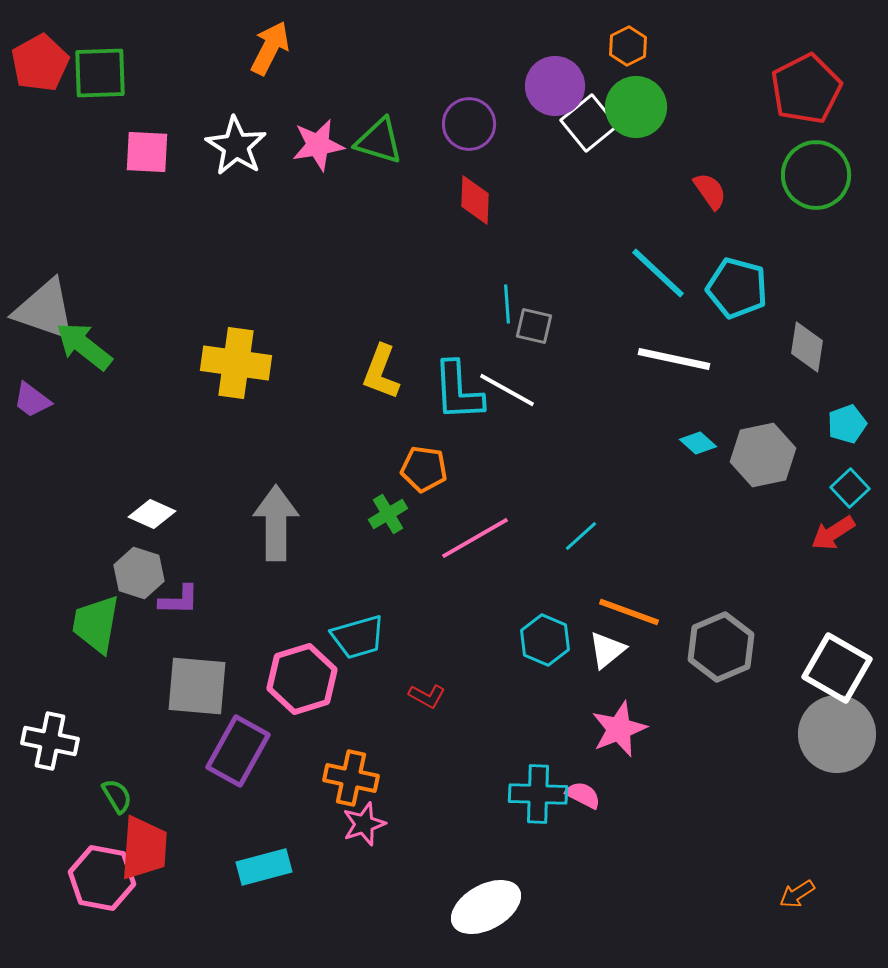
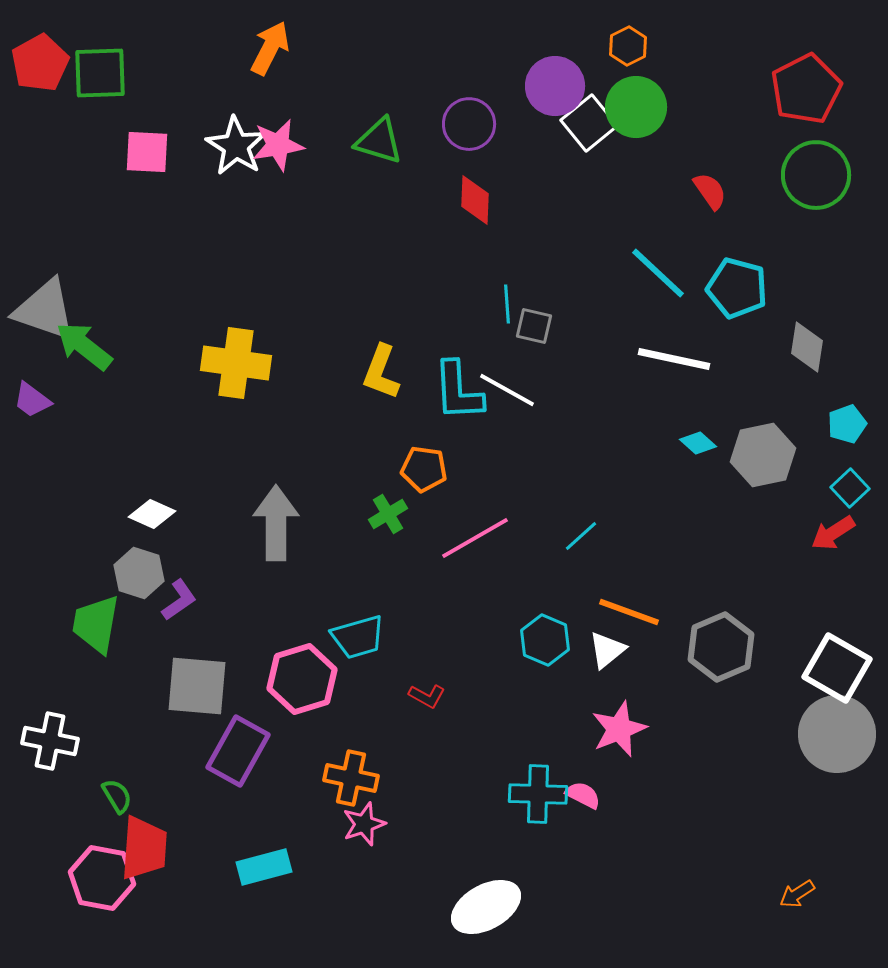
pink star at (318, 145): moved 40 px left
purple L-shape at (179, 600): rotated 36 degrees counterclockwise
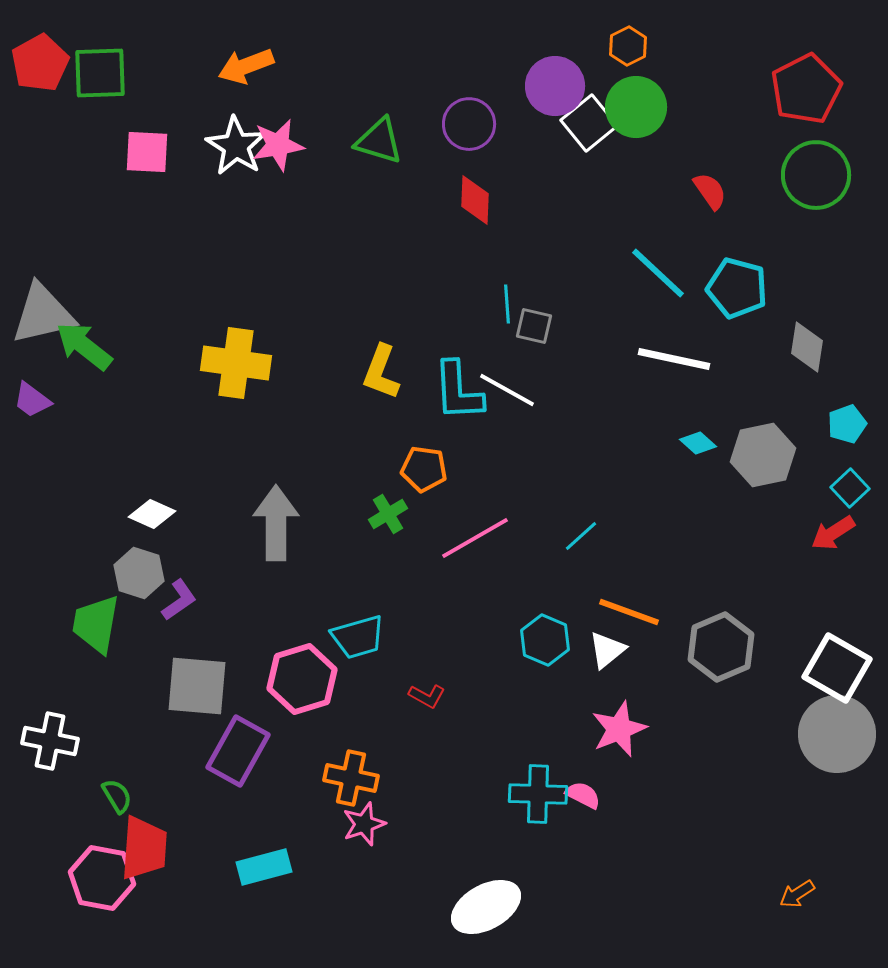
orange arrow at (270, 48): moved 24 px left, 18 px down; rotated 138 degrees counterclockwise
gray triangle at (45, 310): moved 2 px left, 4 px down; rotated 32 degrees counterclockwise
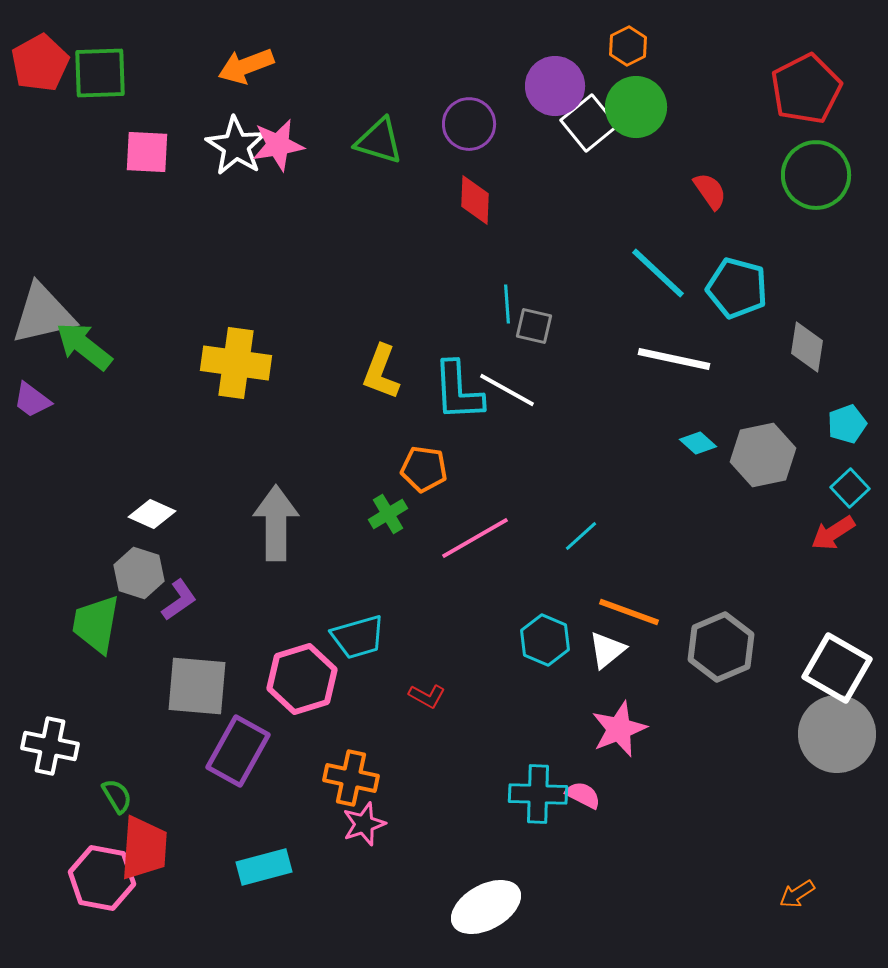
white cross at (50, 741): moved 5 px down
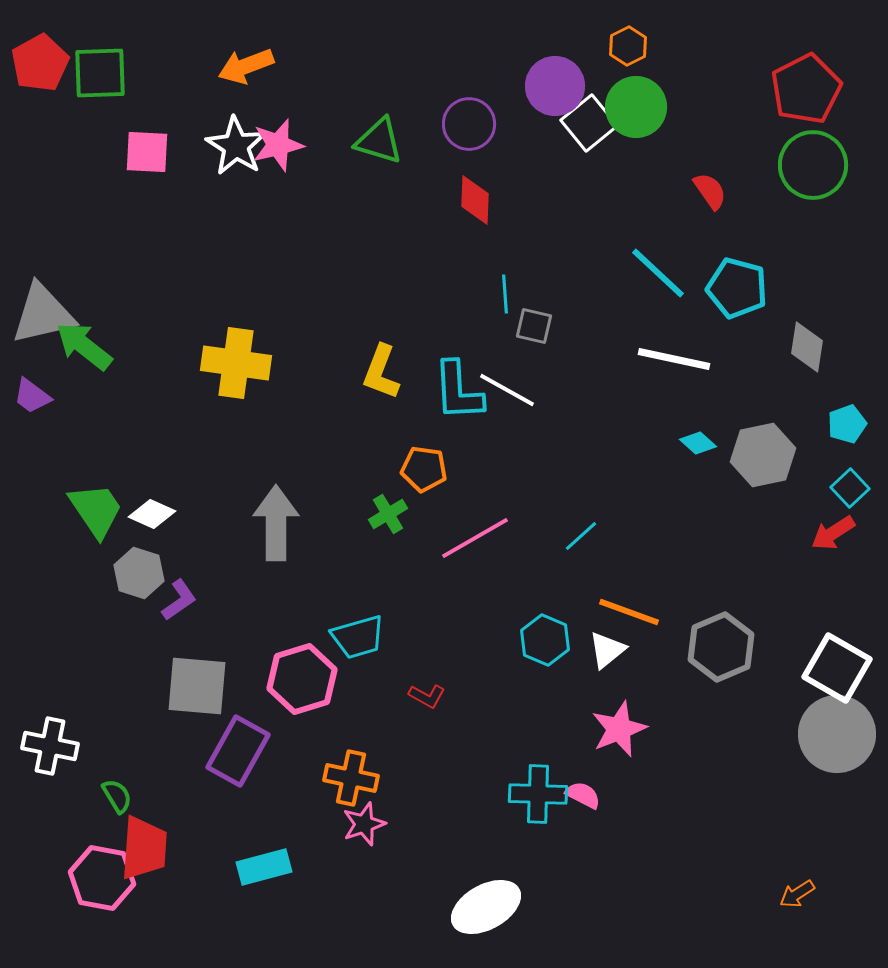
pink star at (278, 145): rotated 4 degrees counterclockwise
green circle at (816, 175): moved 3 px left, 10 px up
cyan line at (507, 304): moved 2 px left, 10 px up
purple trapezoid at (32, 400): moved 4 px up
green trapezoid at (96, 624): moved 114 px up; rotated 136 degrees clockwise
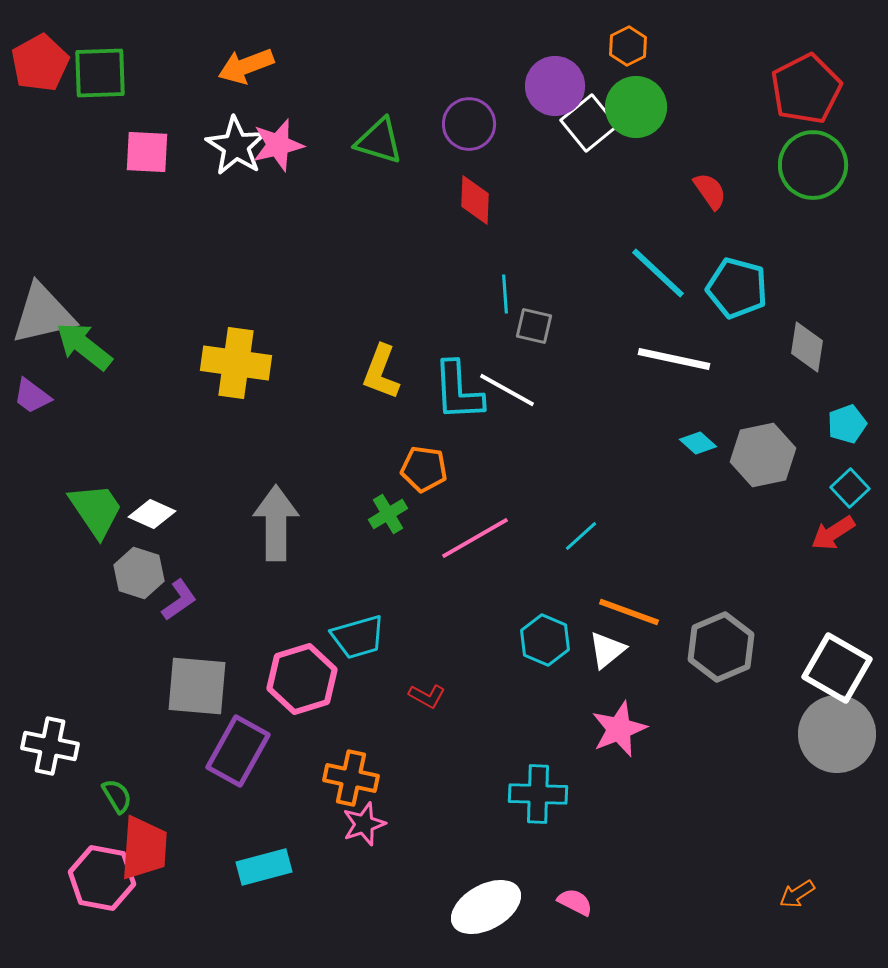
pink semicircle at (583, 795): moved 8 px left, 107 px down
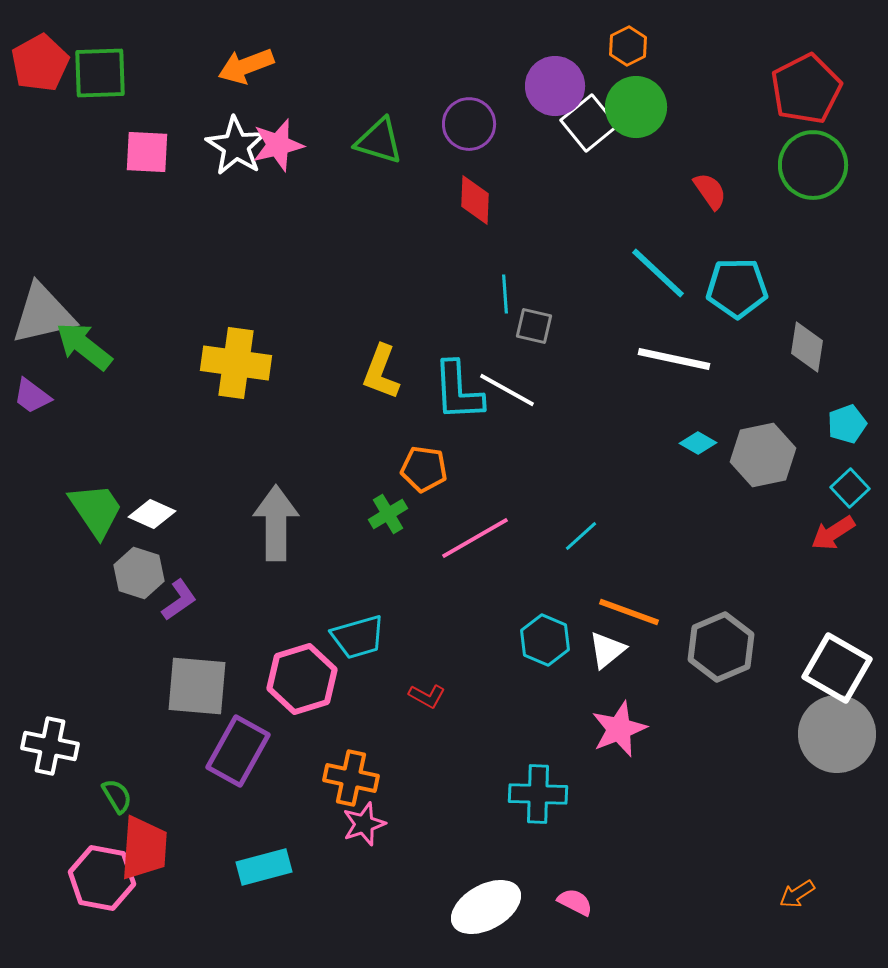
cyan pentagon at (737, 288): rotated 16 degrees counterclockwise
cyan diamond at (698, 443): rotated 12 degrees counterclockwise
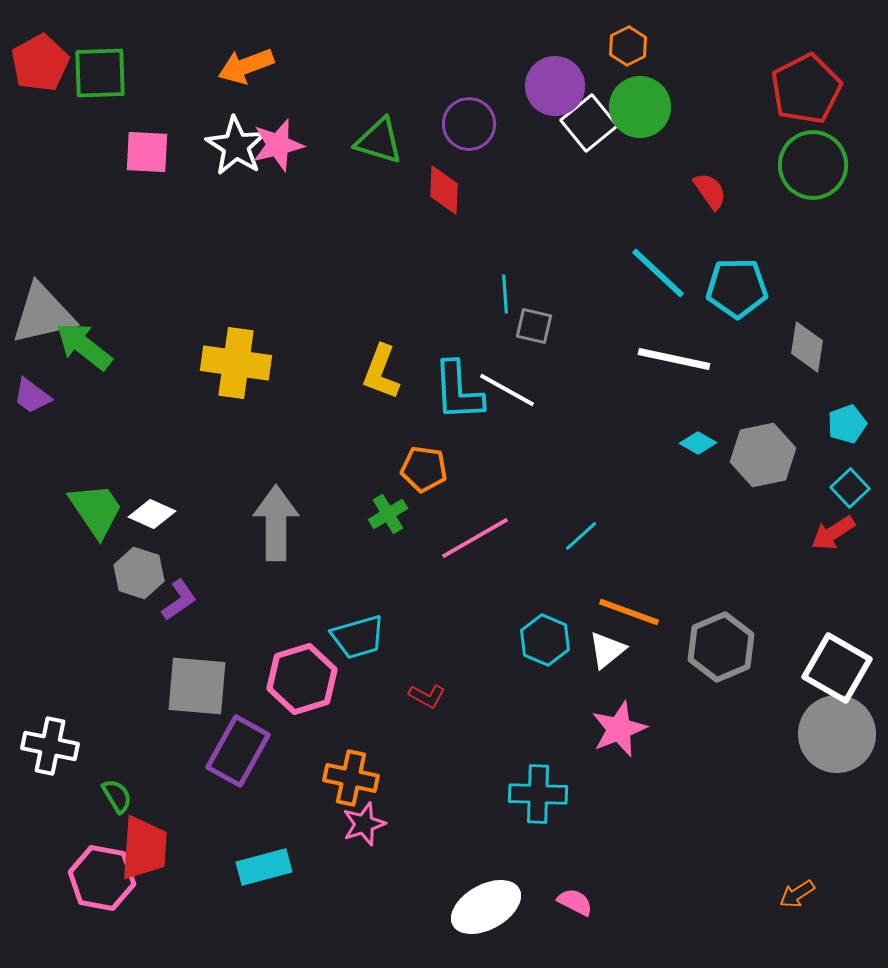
green circle at (636, 107): moved 4 px right
red diamond at (475, 200): moved 31 px left, 10 px up
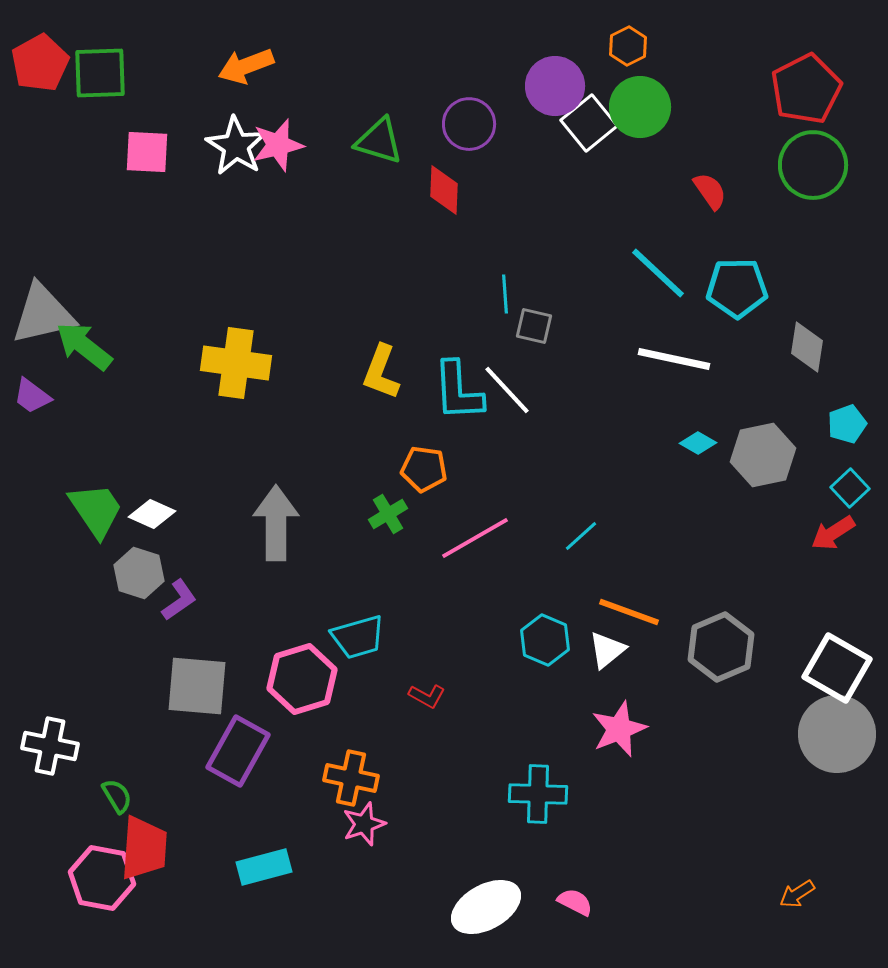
white line at (507, 390): rotated 18 degrees clockwise
